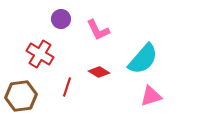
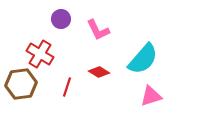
brown hexagon: moved 12 px up
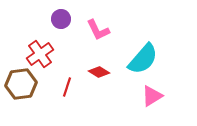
red cross: rotated 24 degrees clockwise
pink triangle: moved 1 px right; rotated 15 degrees counterclockwise
